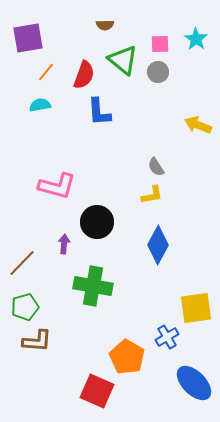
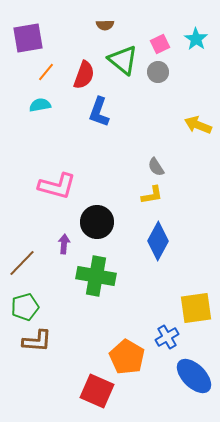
pink square: rotated 24 degrees counterclockwise
blue L-shape: rotated 24 degrees clockwise
blue diamond: moved 4 px up
green cross: moved 3 px right, 10 px up
blue ellipse: moved 7 px up
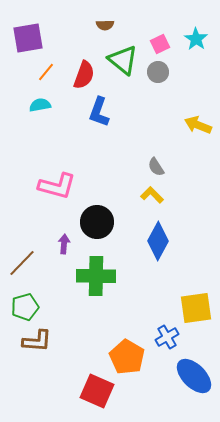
yellow L-shape: rotated 125 degrees counterclockwise
green cross: rotated 9 degrees counterclockwise
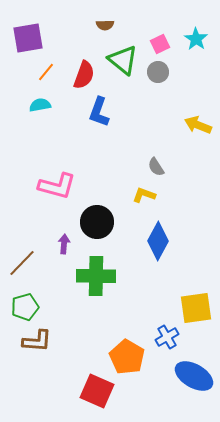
yellow L-shape: moved 8 px left; rotated 25 degrees counterclockwise
blue ellipse: rotated 15 degrees counterclockwise
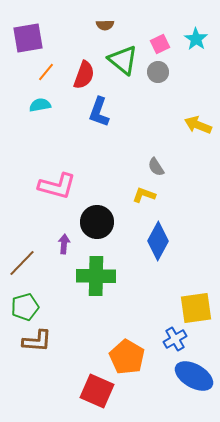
blue cross: moved 8 px right, 2 px down
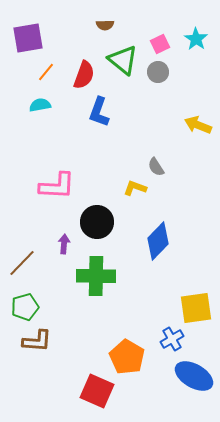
pink L-shape: rotated 12 degrees counterclockwise
yellow L-shape: moved 9 px left, 7 px up
blue diamond: rotated 15 degrees clockwise
blue cross: moved 3 px left
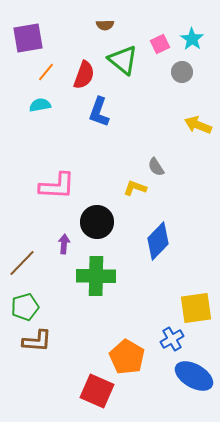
cyan star: moved 4 px left
gray circle: moved 24 px right
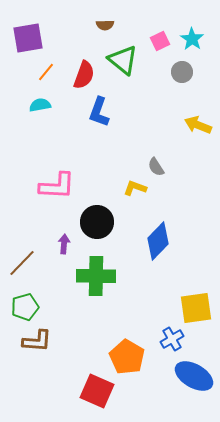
pink square: moved 3 px up
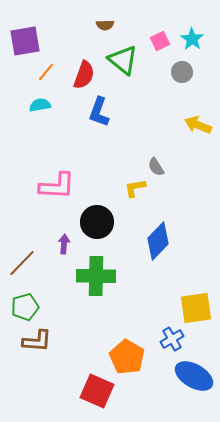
purple square: moved 3 px left, 3 px down
yellow L-shape: rotated 30 degrees counterclockwise
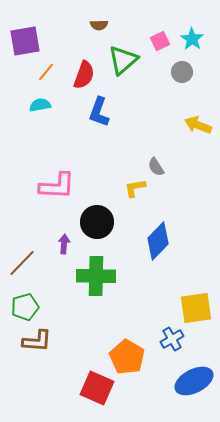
brown semicircle: moved 6 px left
green triangle: rotated 40 degrees clockwise
blue ellipse: moved 5 px down; rotated 57 degrees counterclockwise
red square: moved 3 px up
